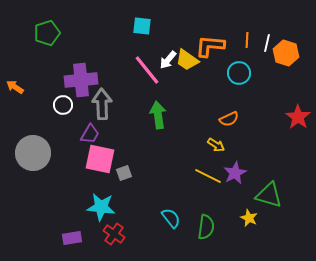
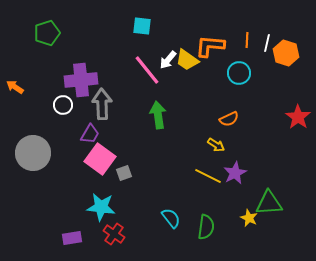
pink square: rotated 24 degrees clockwise
green triangle: moved 8 px down; rotated 20 degrees counterclockwise
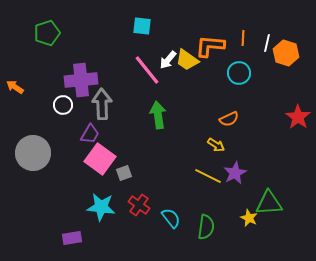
orange line: moved 4 px left, 2 px up
red cross: moved 25 px right, 29 px up
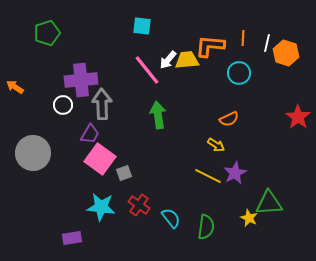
yellow trapezoid: rotated 140 degrees clockwise
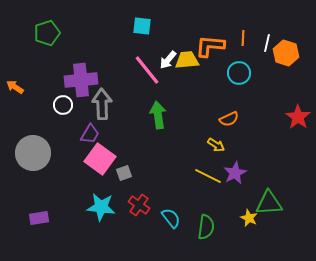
purple rectangle: moved 33 px left, 20 px up
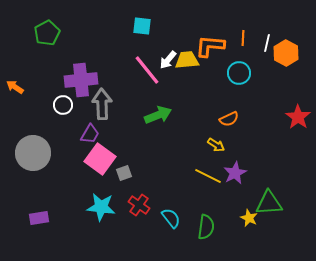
green pentagon: rotated 10 degrees counterclockwise
orange hexagon: rotated 10 degrees clockwise
green arrow: rotated 76 degrees clockwise
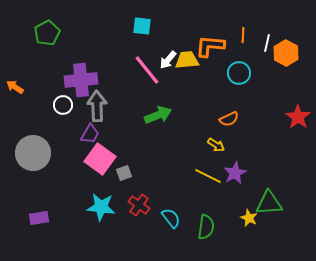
orange line: moved 3 px up
gray arrow: moved 5 px left, 2 px down
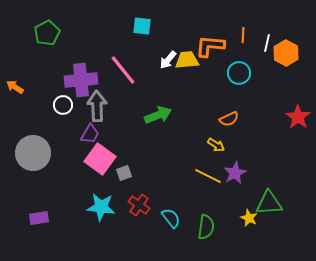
pink line: moved 24 px left
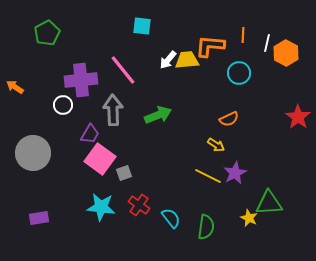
gray arrow: moved 16 px right, 4 px down
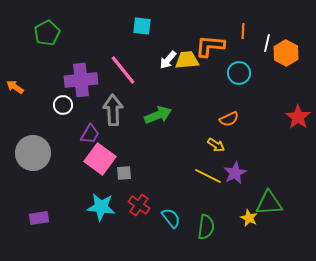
orange line: moved 4 px up
gray square: rotated 14 degrees clockwise
